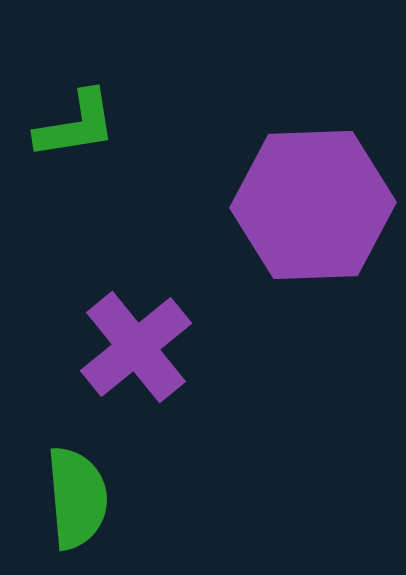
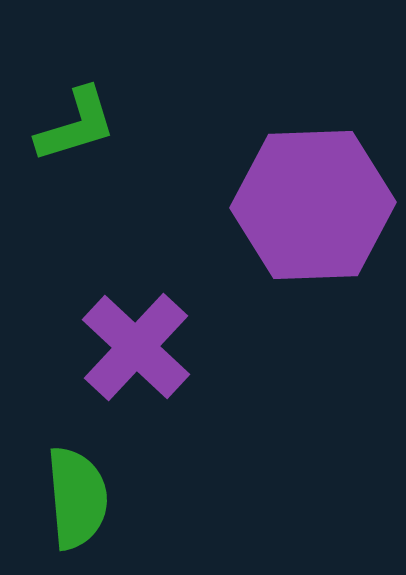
green L-shape: rotated 8 degrees counterclockwise
purple cross: rotated 8 degrees counterclockwise
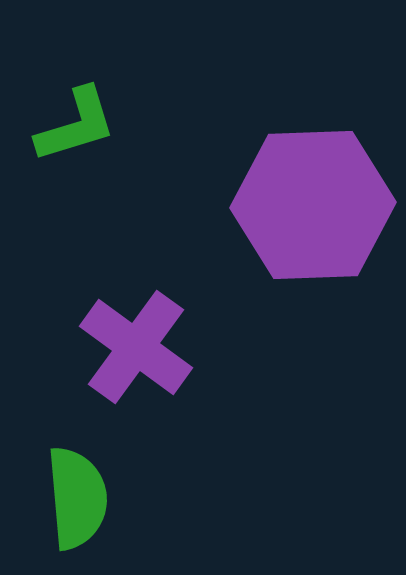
purple cross: rotated 7 degrees counterclockwise
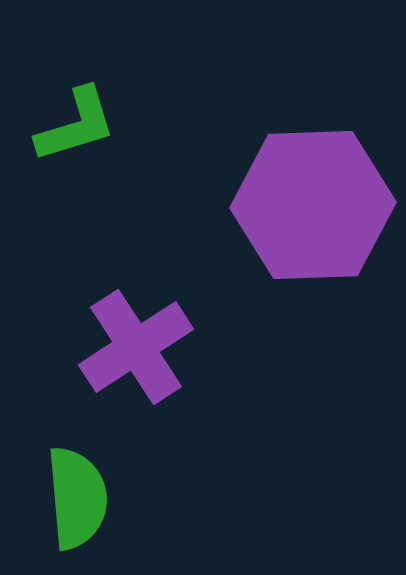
purple cross: rotated 21 degrees clockwise
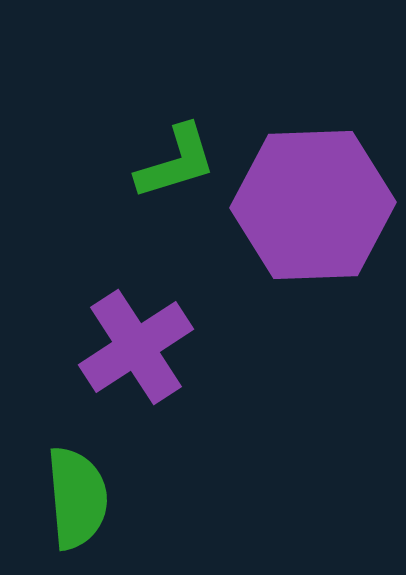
green L-shape: moved 100 px right, 37 px down
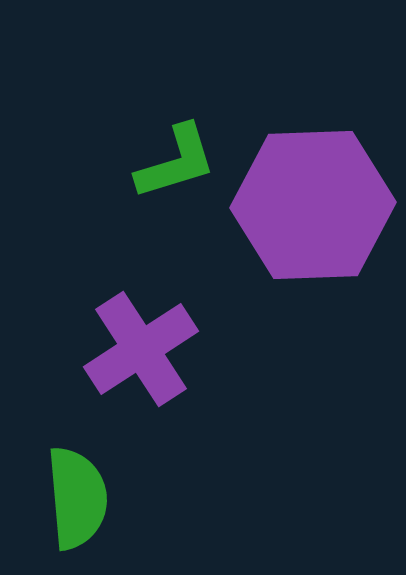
purple cross: moved 5 px right, 2 px down
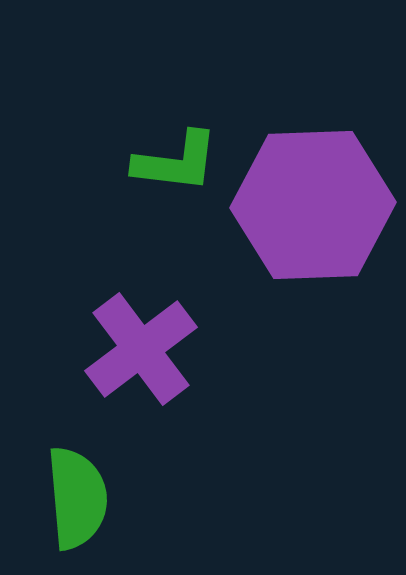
green L-shape: rotated 24 degrees clockwise
purple cross: rotated 4 degrees counterclockwise
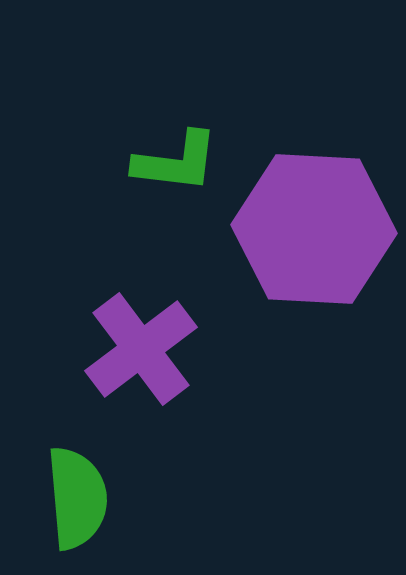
purple hexagon: moved 1 px right, 24 px down; rotated 5 degrees clockwise
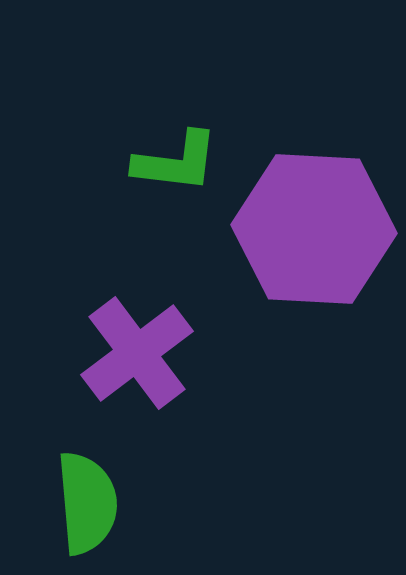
purple cross: moved 4 px left, 4 px down
green semicircle: moved 10 px right, 5 px down
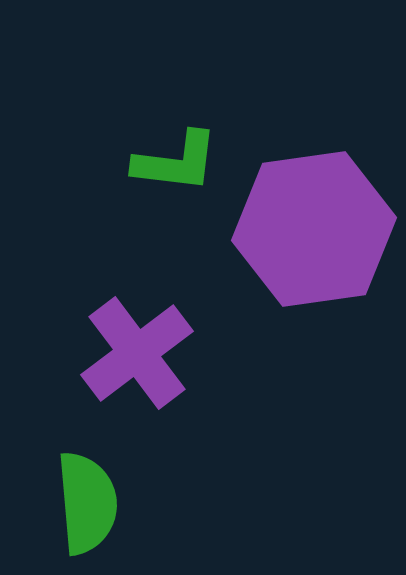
purple hexagon: rotated 11 degrees counterclockwise
